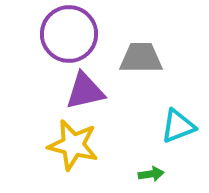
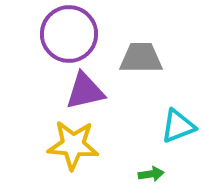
yellow star: rotated 9 degrees counterclockwise
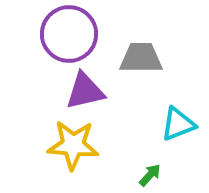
cyan triangle: moved 2 px up
green arrow: moved 1 px left, 1 px down; rotated 40 degrees counterclockwise
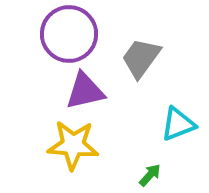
gray trapezoid: rotated 54 degrees counterclockwise
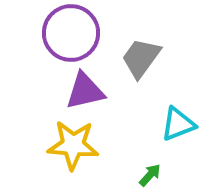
purple circle: moved 2 px right, 1 px up
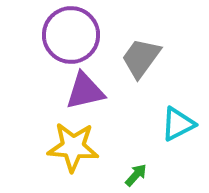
purple circle: moved 2 px down
cyan triangle: rotated 6 degrees counterclockwise
yellow star: moved 2 px down
green arrow: moved 14 px left
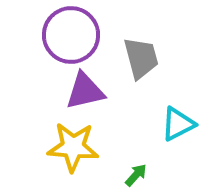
gray trapezoid: rotated 129 degrees clockwise
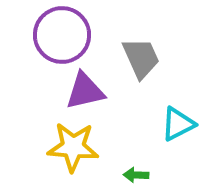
purple circle: moved 9 px left
gray trapezoid: rotated 9 degrees counterclockwise
green arrow: rotated 130 degrees counterclockwise
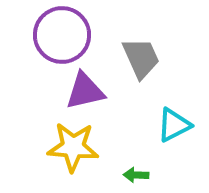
cyan triangle: moved 4 px left, 1 px down
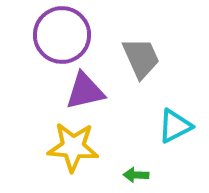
cyan triangle: moved 1 px right, 1 px down
